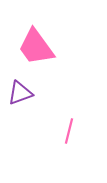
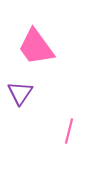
purple triangle: rotated 36 degrees counterclockwise
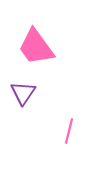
purple triangle: moved 3 px right
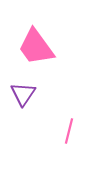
purple triangle: moved 1 px down
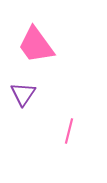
pink trapezoid: moved 2 px up
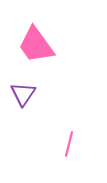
pink line: moved 13 px down
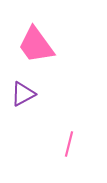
purple triangle: rotated 28 degrees clockwise
